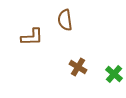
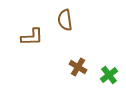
green cross: moved 5 px left, 1 px down; rotated 12 degrees clockwise
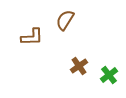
brown semicircle: rotated 40 degrees clockwise
brown cross: moved 1 px right, 1 px up; rotated 24 degrees clockwise
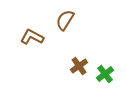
brown L-shape: rotated 150 degrees counterclockwise
green cross: moved 4 px left, 1 px up
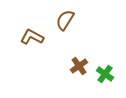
green cross: rotated 18 degrees counterclockwise
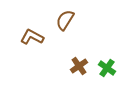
green cross: moved 2 px right, 6 px up
